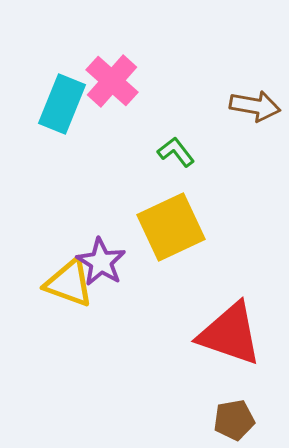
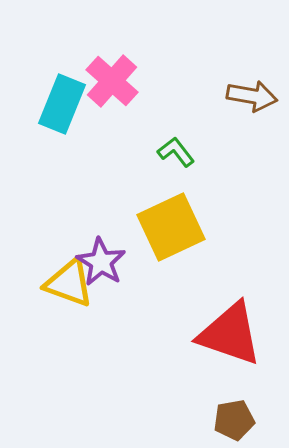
brown arrow: moved 3 px left, 10 px up
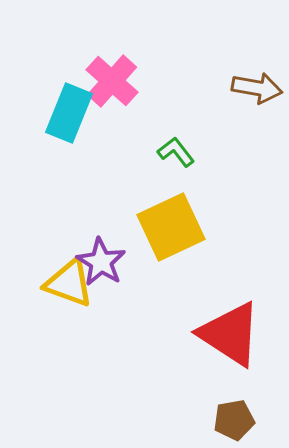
brown arrow: moved 5 px right, 8 px up
cyan rectangle: moved 7 px right, 9 px down
red triangle: rotated 14 degrees clockwise
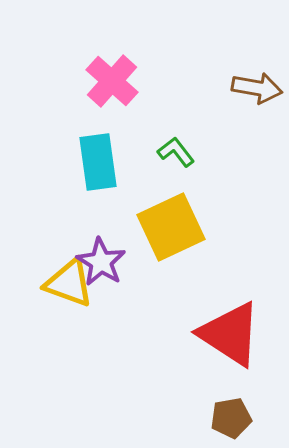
cyan rectangle: moved 29 px right, 49 px down; rotated 30 degrees counterclockwise
brown pentagon: moved 3 px left, 2 px up
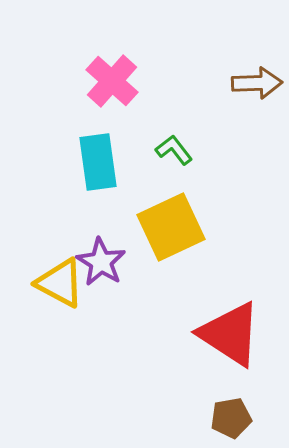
brown arrow: moved 5 px up; rotated 12 degrees counterclockwise
green L-shape: moved 2 px left, 2 px up
yellow triangle: moved 9 px left; rotated 8 degrees clockwise
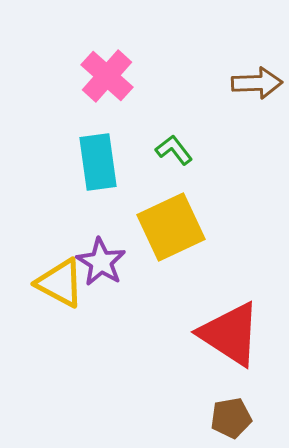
pink cross: moved 5 px left, 5 px up
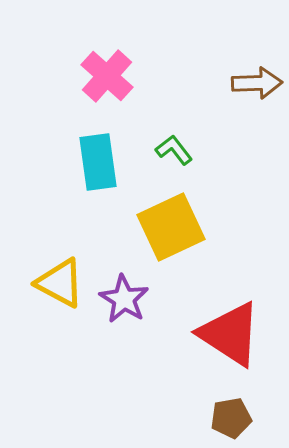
purple star: moved 23 px right, 37 px down
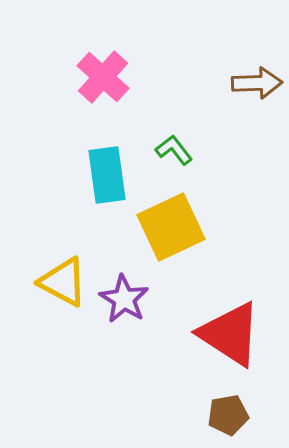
pink cross: moved 4 px left, 1 px down
cyan rectangle: moved 9 px right, 13 px down
yellow triangle: moved 3 px right, 1 px up
brown pentagon: moved 3 px left, 3 px up
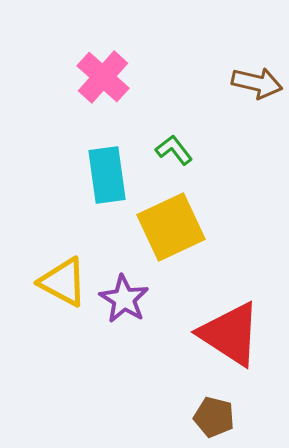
brown arrow: rotated 15 degrees clockwise
brown pentagon: moved 14 px left, 2 px down; rotated 24 degrees clockwise
